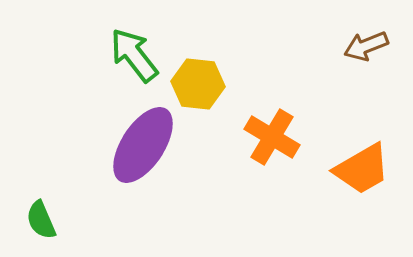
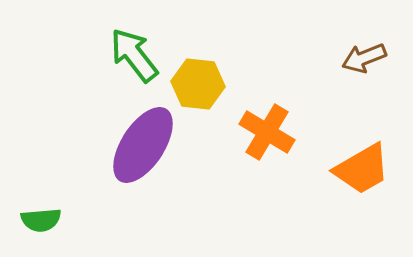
brown arrow: moved 2 px left, 12 px down
orange cross: moved 5 px left, 5 px up
green semicircle: rotated 72 degrees counterclockwise
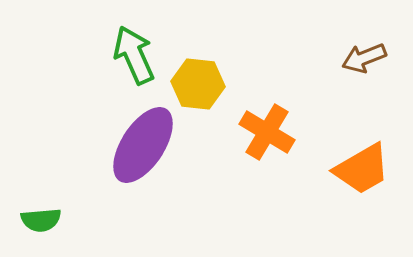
green arrow: rotated 14 degrees clockwise
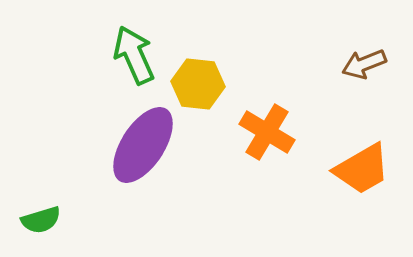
brown arrow: moved 6 px down
green semicircle: rotated 12 degrees counterclockwise
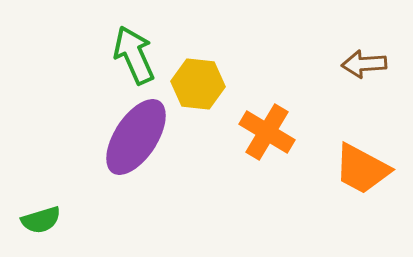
brown arrow: rotated 18 degrees clockwise
purple ellipse: moved 7 px left, 8 px up
orange trapezoid: rotated 58 degrees clockwise
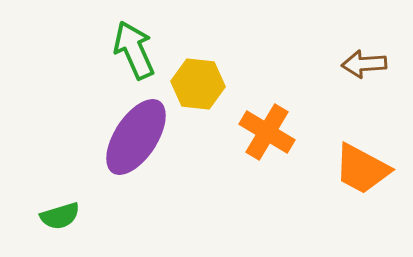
green arrow: moved 5 px up
green semicircle: moved 19 px right, 4 px up
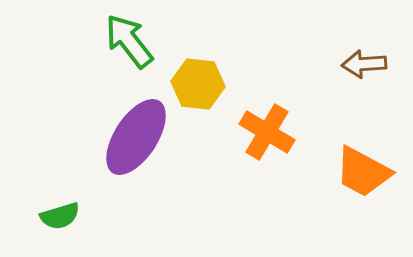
green arrow: moved 5 px left, 9 px up; rotated 14 degrees counterclockwise
orange trapezoid: moved 1 px right, 3 px down
